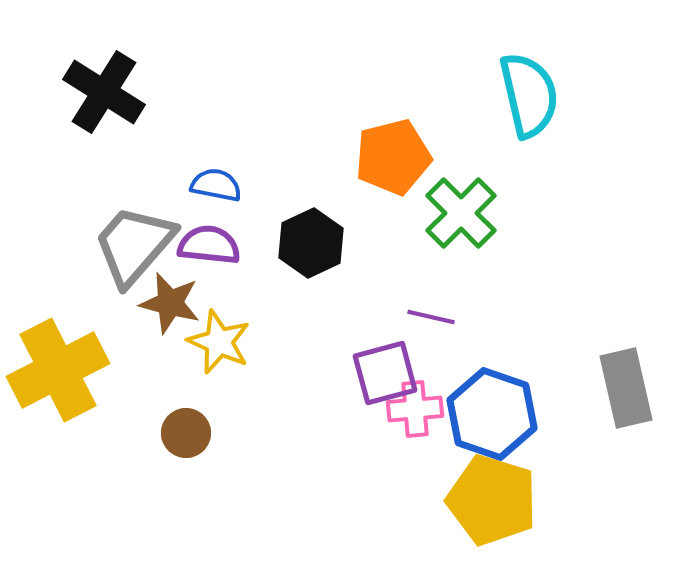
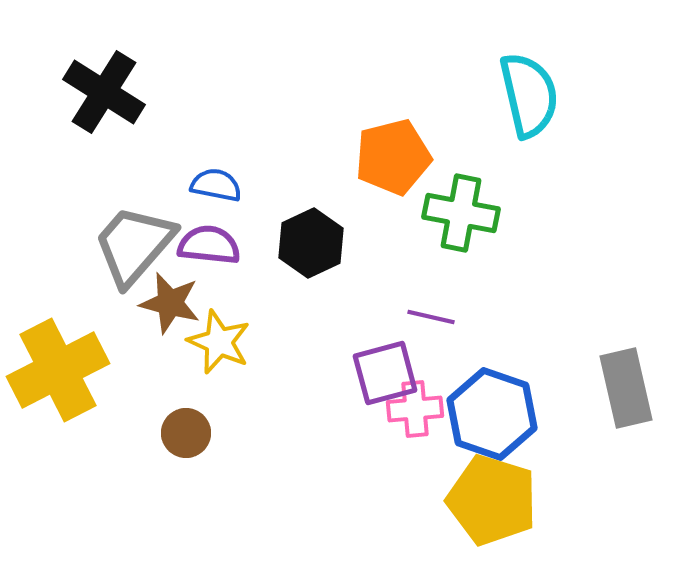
green cross: rotated 34 degrees counterclockwise
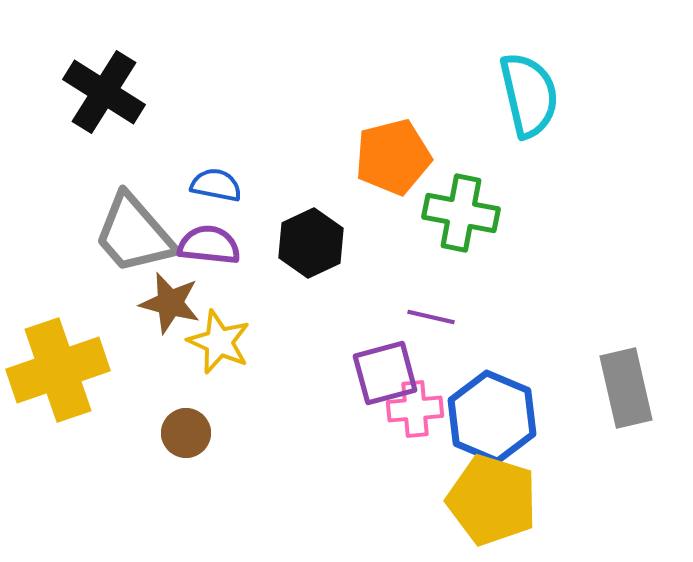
gray trapezoid: moved 11 px up; rotated 82 degrees counterclockwise
yellow cross: rotated 8 degrees clockwise
blue hexagon: moved 3 px down; rotated 4 degrees clockwise
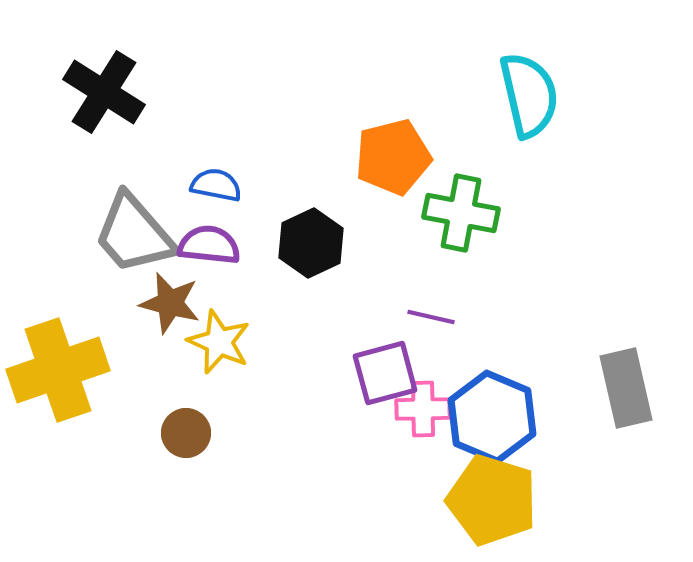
pink cross: moved 8 px right; rotated 4 degrees clockwise
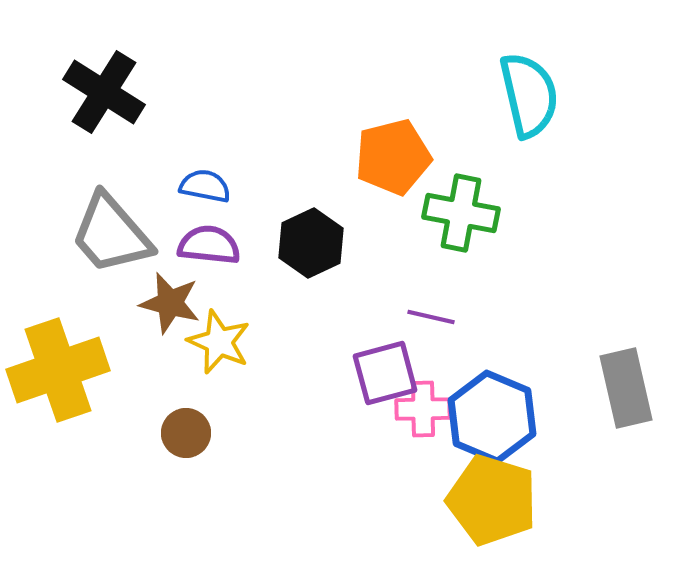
blue semicircle: moved 11 px left, 1 px down
gray trapezoid: moved 23 px left
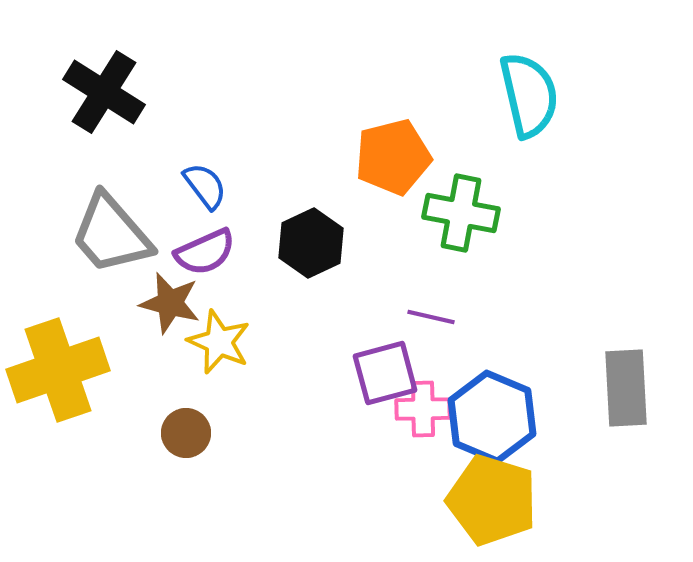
blue semicircle: rotated 42 degrees clockwise
purple semicircle: moved 4 px left, 7 px down; rotated 150 degrees clockwise
gray rectangle: rotated 10 degrees clockwise
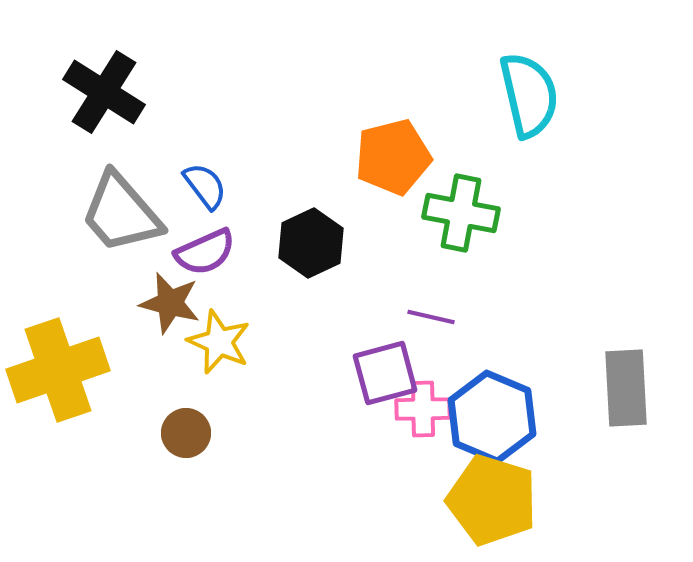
gray trapezoid: moved 10 px right, 21 px up
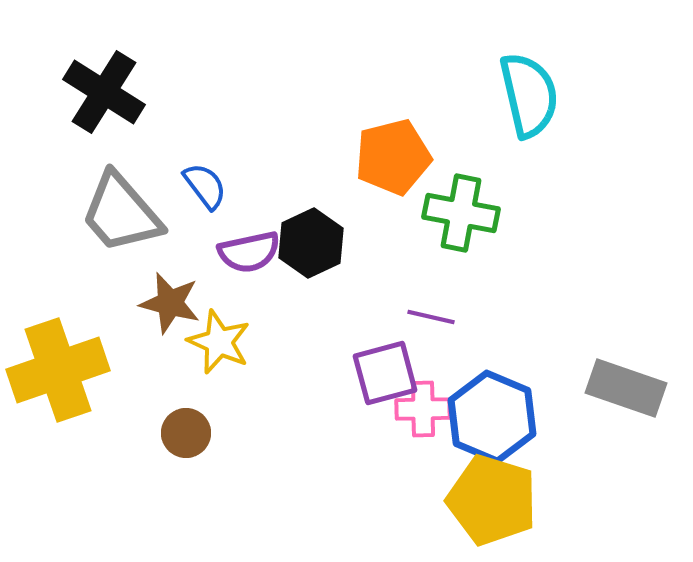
purple semicircle: moved 44 px right; rotated 12 degrees clockwise
gray rectangle: rotated 68 degrees counterclockwise
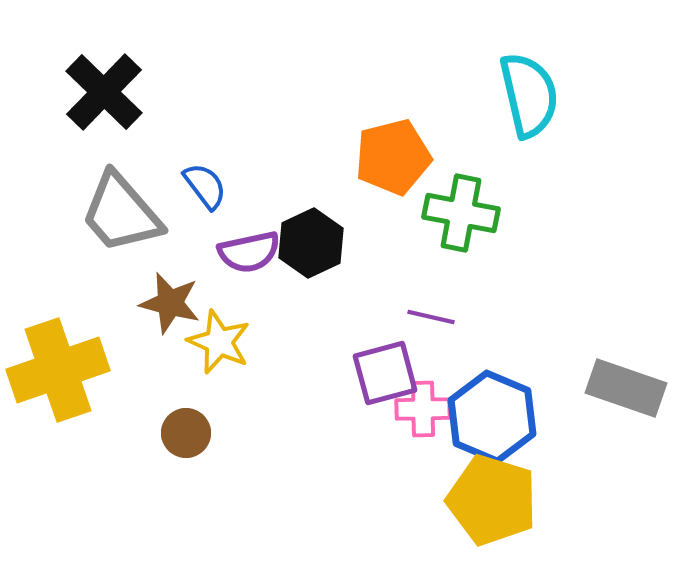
black cross: rotated 12 degrees clockwise
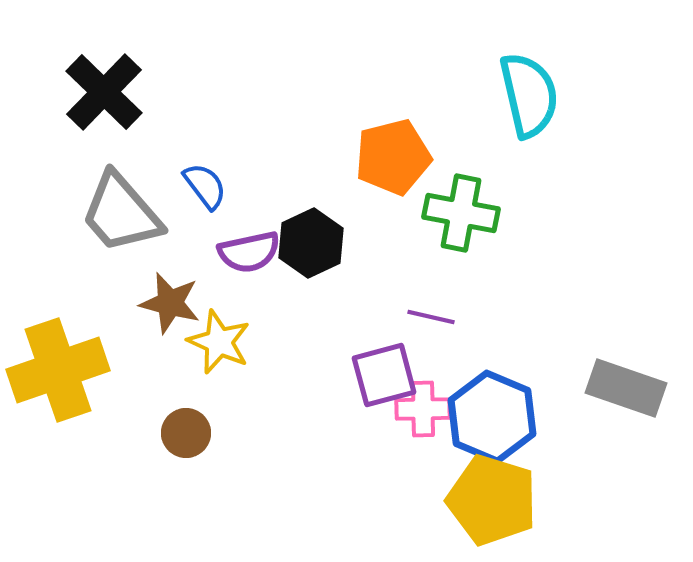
purple square: moved 1 px left, 2 px down
